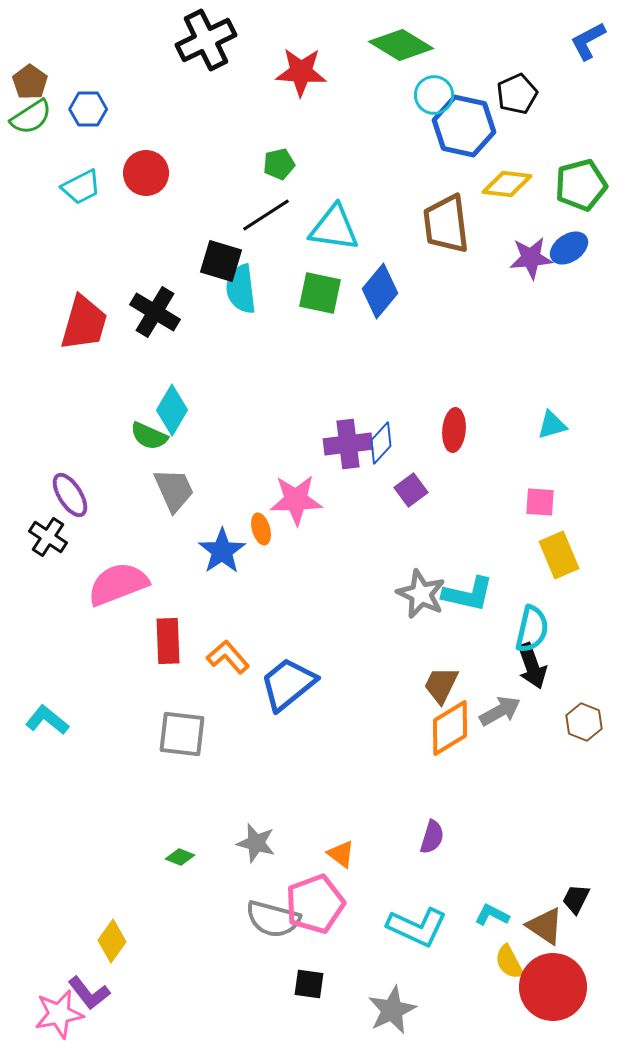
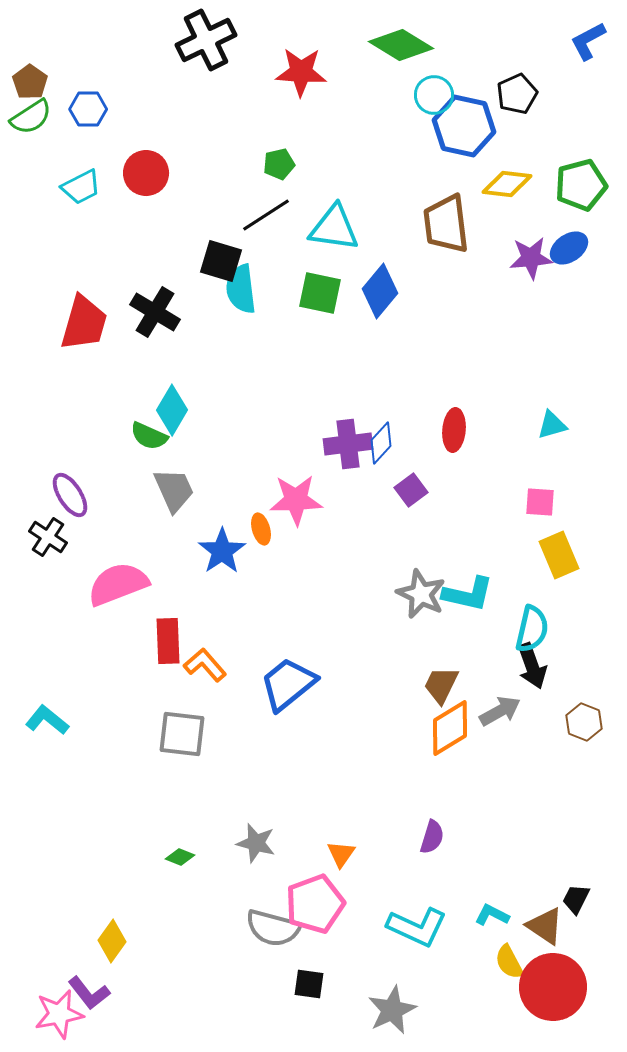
orange L-shape at (228, 657): moved 23 px left, 8 px down
orange triangle at (341, 854): rotated 28 degrees clockwise
gray semicircle at (273, 919): moved 9 px down
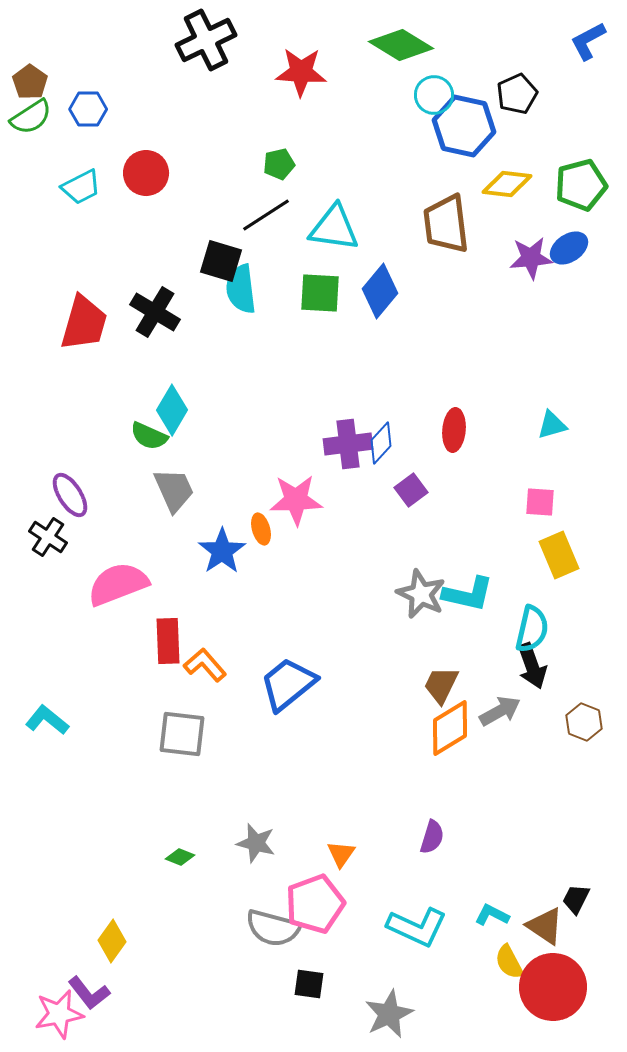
green square at (320, 293): rotated 9 degrees counterclockwise
gray star at (392, 1010): moved 3 px left, 4 px down
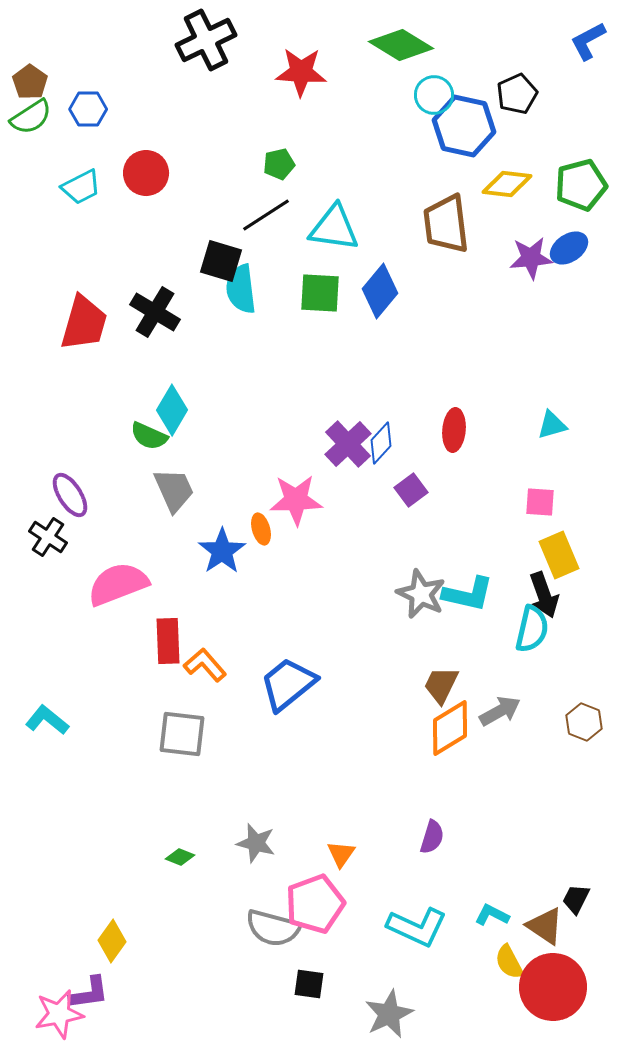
purple cross at (348, 444): rotated 36 degrees counterclockwise
black arrow at (532, 666): moved 12 px right, 71 px up
purple L-shape at (89, 993): rotated 60 degrees counterclockwise
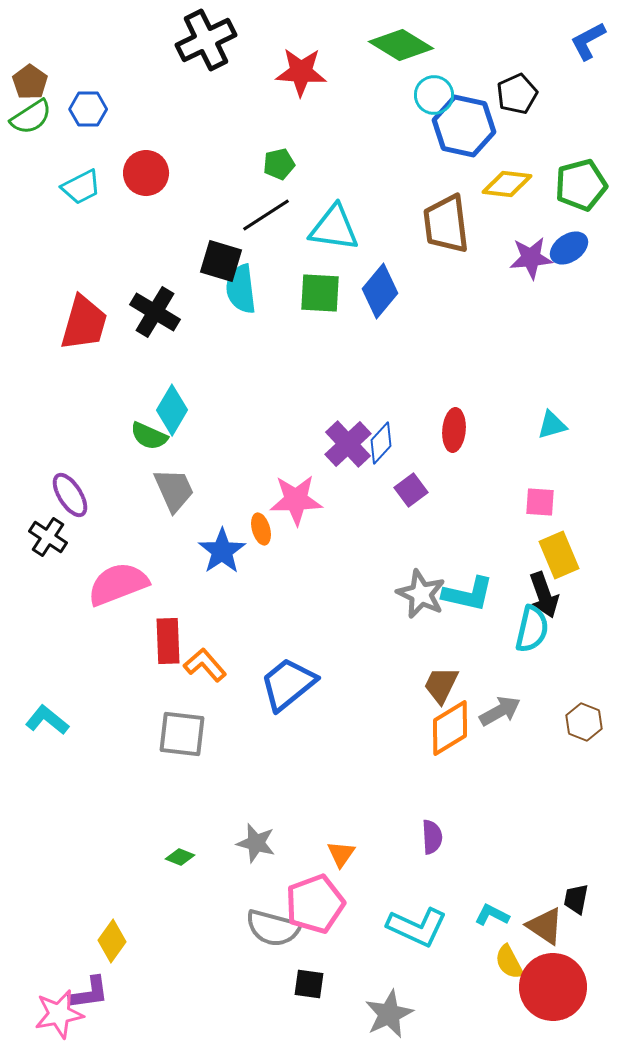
purple semicircle at (432, 837): rotated 20 degrees counterclockwise
black trapezoid at (576, 899): rotated 16 degrees counterclockwise
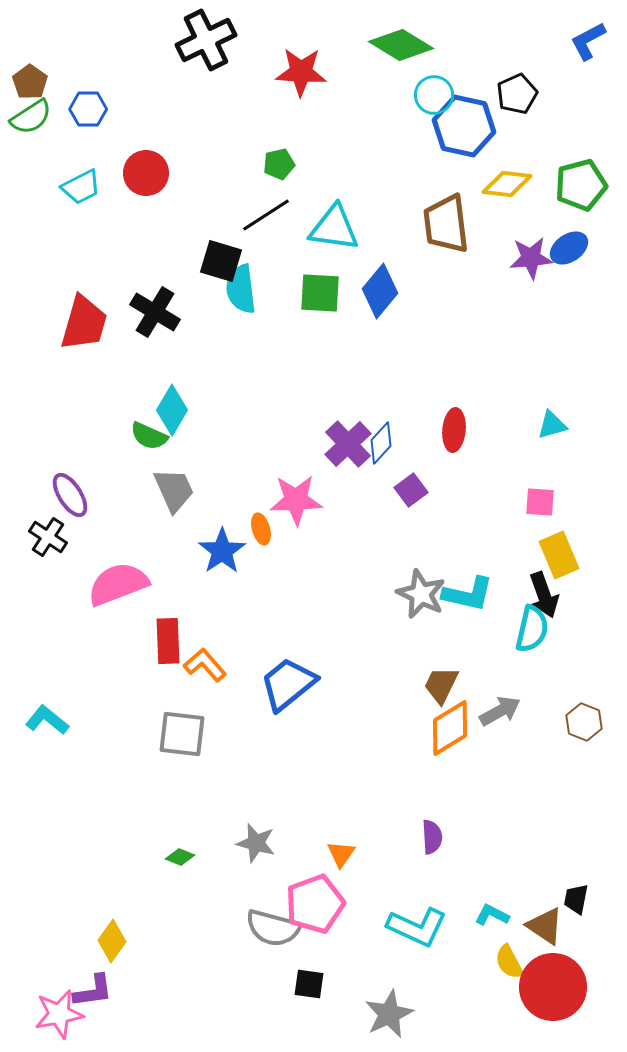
purple L-shape at (89, 993): moved 4 px right, 2 px up
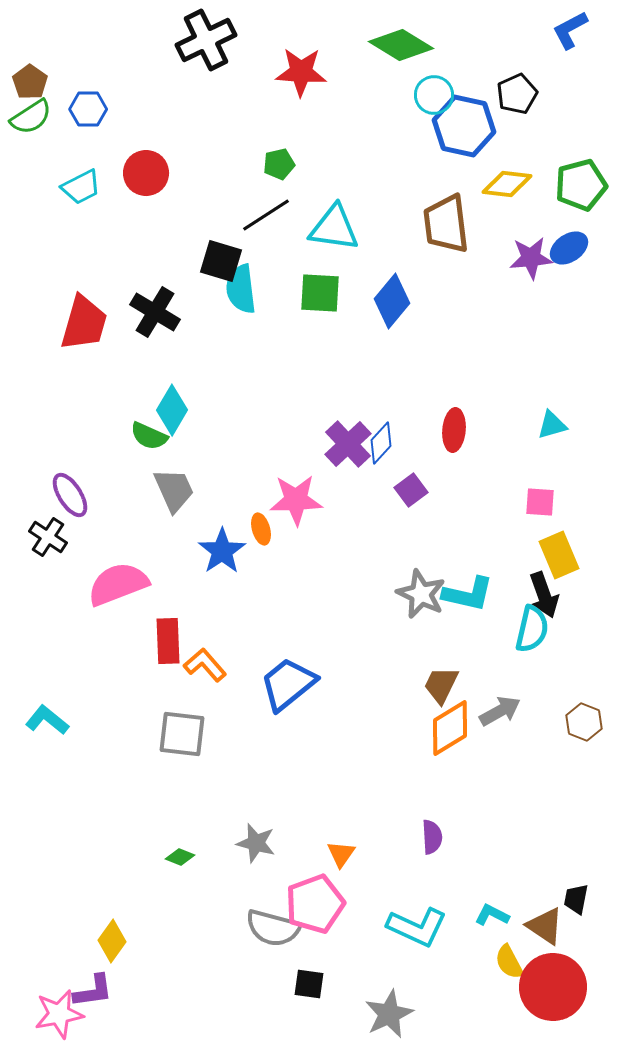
blue L-shape at (588, 41): moved 18 px left, 11 px up
blue diamond at (380, 291): moved 12 px right, 10 px down
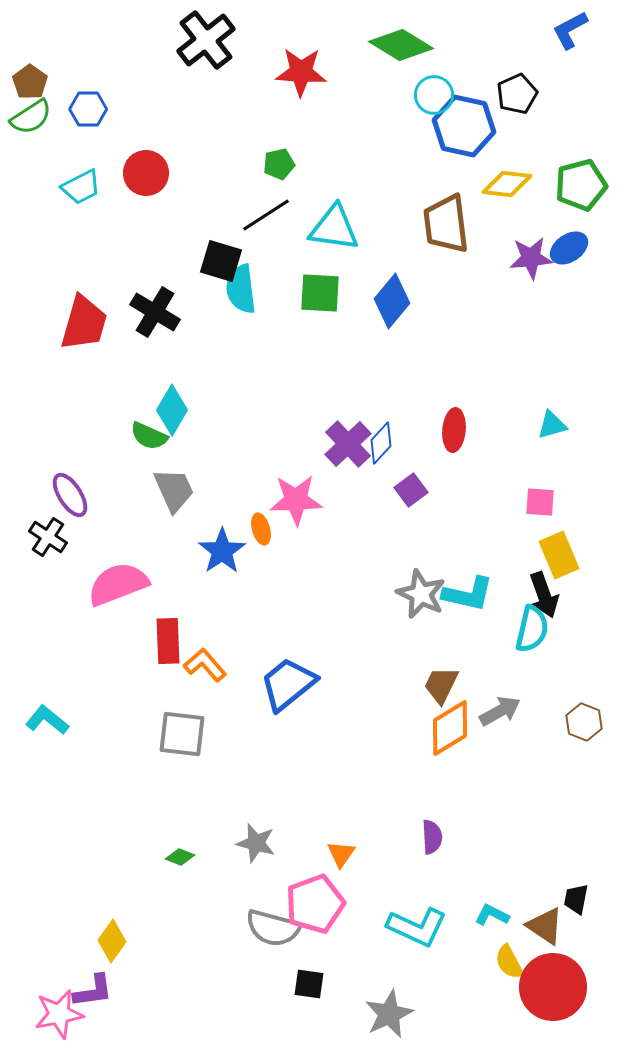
black cross at (206, 40): rotated 12 degrees counterclockwise
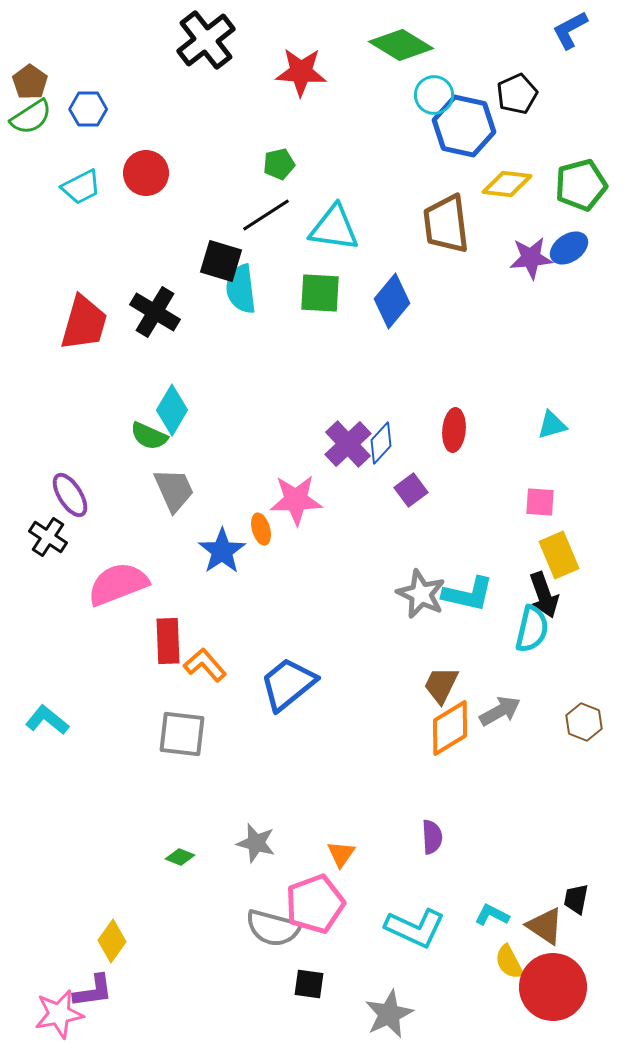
cyan L-shape at (417, 927): moved 2 px left, 1 px down
